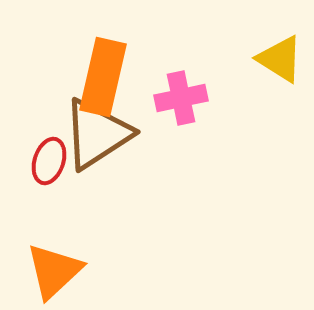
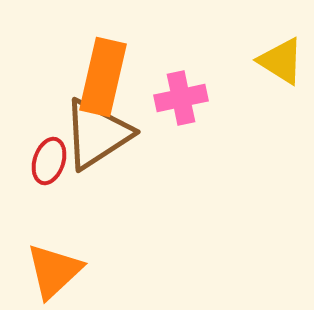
yellow triangle: moved 1 px right, 2 px down
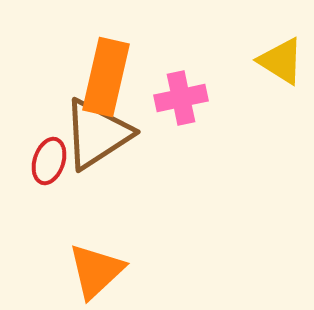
orange rectangle: moved 3 px right
orange triangle: moved 42 px right
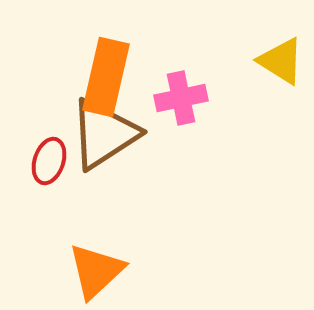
brown triangle: moved 7 px right
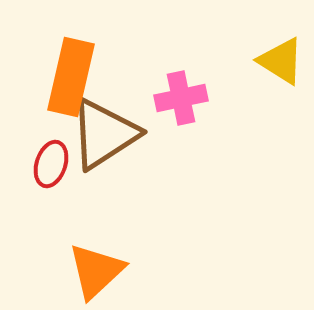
orange rectangle: moved 35 px left
red ellipse: moved 2 px right, 3 px down
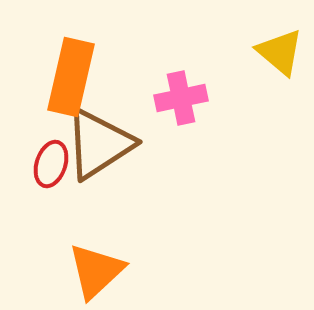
yellow triangle: moved 1 px left, 9 px up; rotated 8 degrees clockwise
brown triangle: moved 5 px left, 10 px down
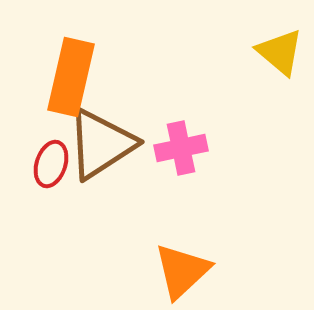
pink cross: moved 50 px down
brown triangle: moved 2 px right
orange triangle: moved 86 px right
